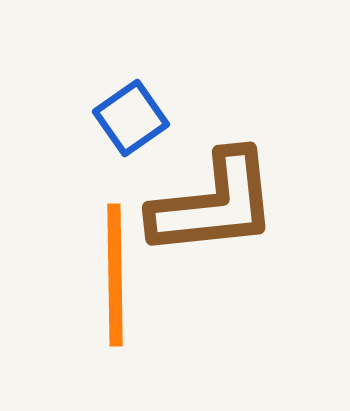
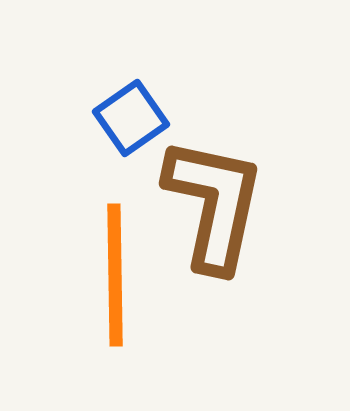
brown L-shape: rotated 72 degrees counterclockwise
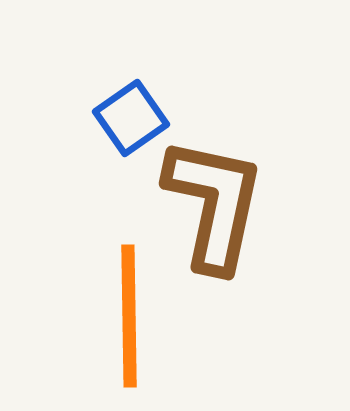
orange line: moved 14 px right, 41 px down
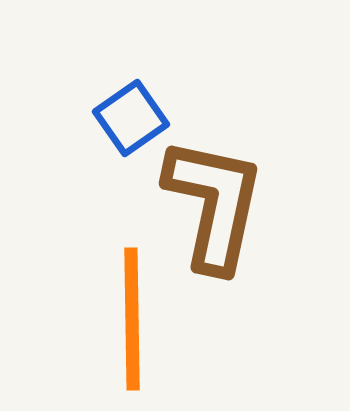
orange line: moved 3 px right, 3 px down
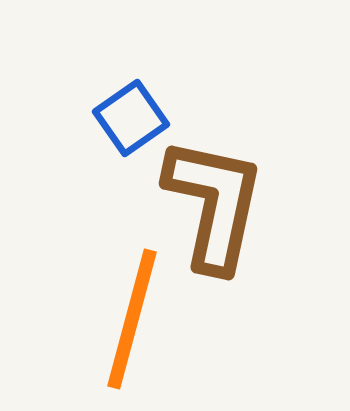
orange line: rotated 16 degrees clockwise
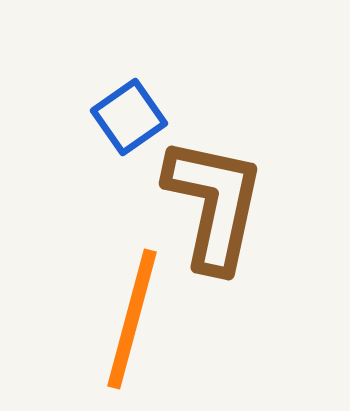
blue square: moved 2 px left, 1 px up
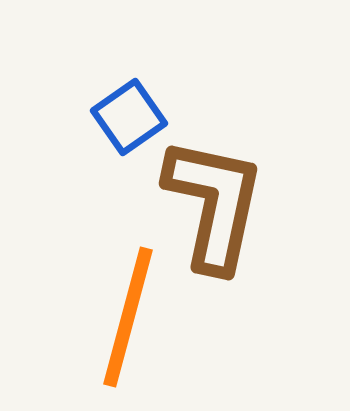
orange line: moved 4 px left, 2 px up
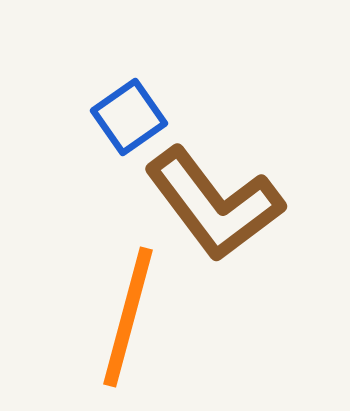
brown L-shape: rotated 131 degrees clockwise
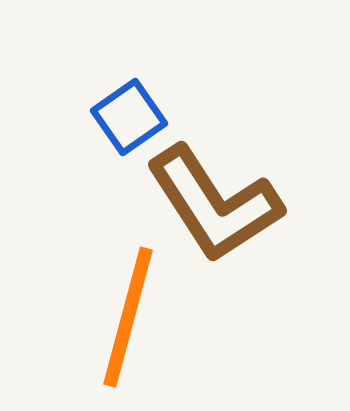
brown L-shape: rotated 4 degrees clockwise
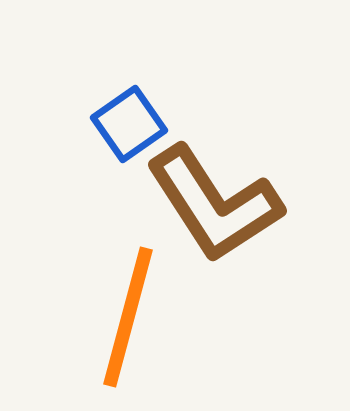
blue square: moved 7 px down
